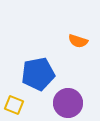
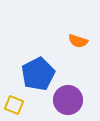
blue pentagon: rotated 16 degrees counterclockwise
purple circle: moved 3 px up
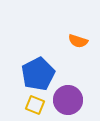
yellow square: moved 21 px right
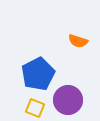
yellow square: moved 3 px down
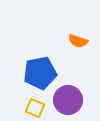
blue pentagon: moved 2 px right, 1 px up; rotated 16 degrees clockwise
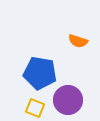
blue pentagon: rotated 20 degrees clockwise
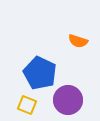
blue pentagon: rotated 16 degrees clockwise
yellow square: moved 8 px left, 3 px up
